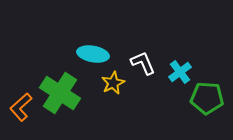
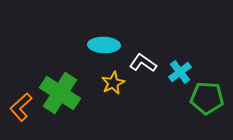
cyan ellipse: moved 11 px right, 9 px up; rotated 8 degrees counterclockwise
white L-shape: rotated 32 degrees counterclockwise
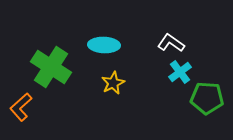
white L-shape: moved 28 px right, 20 px up
green cross: moved 9 px left, 26 px up
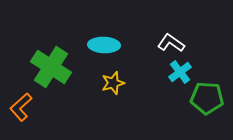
yellow star: rotated 10 degrees clockwise
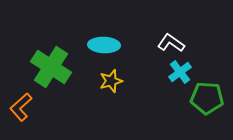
yellow star: moved 2 px left, 2 px up
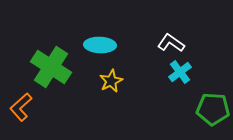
cyan ellipse: moved 4 px left
yellow star: rotated 10 degrees counterclockwise
green pentagon: moved 6 px right, 11 px down
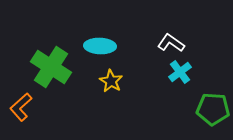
cyan ellipse: moved 1 px down
yellow star: rotated 15 degrees counterclockwise
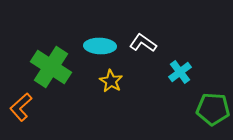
white L-shape: moved 28 px left
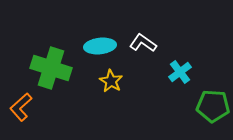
cyan ellipse: rotated 8 degrees counterclockwise
green cross: moved 1 px down; rotated 15 degrees counterclockwise
green pentagon: moved 3 px up
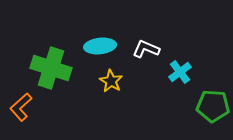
white L-shape: moved 3 px right, 6 px down; rotated 12 degrees counterclockwise
